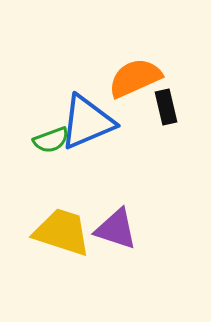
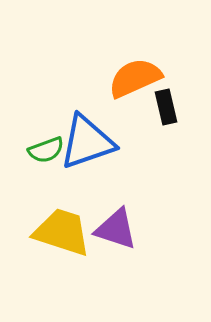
blue triangle: moved 20 px down; rotated 4 degrees clockwise
green semicircle: moved 5 px left, 10 px down
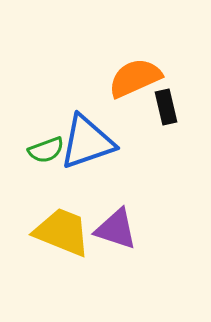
yellow trapezoid: rotated 4 degrees clockwise
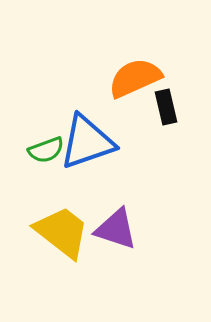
yellow trapezoid: rotated 16 degrees clockwise
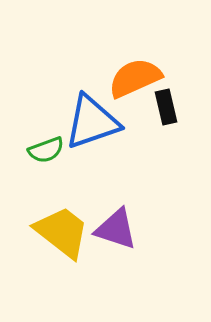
blue triangle: moved 5 px right, 20 px up
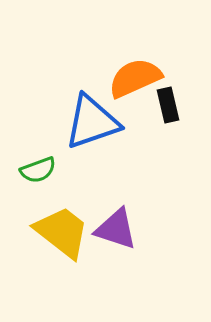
black rectangle: moved 2 px right, 2 px up
green semicircle: moved 8 px left, 20 px down
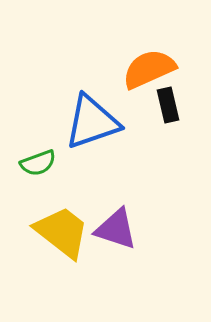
orange semicircle: moved 14 px right, 9 px up
green semicircle: moved 7 px up
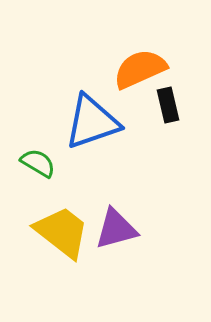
orange semicircle: moved 9 px left
green semicircle: rotated 129 degrees counterclockwise
purple triangle: rotated 33 degrees counterclockwise
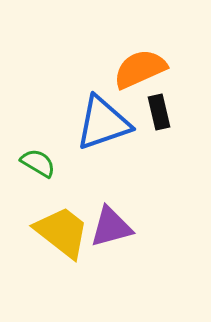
black rectangle: moved 9 px left, 7 px down
blue triangle: moved 11 px right, 1 px down
purple triangle: moved 5 px left, 2 px up
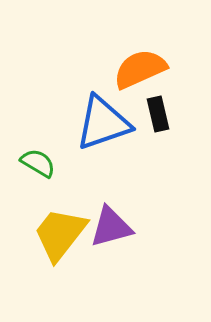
black rectangle: moved 1 px left, 2 px down
yellow trapezoid: moved 2 px left, 2 px down; rotated 90 degrees counterclockwise
